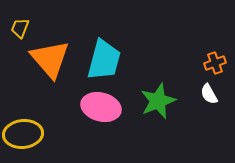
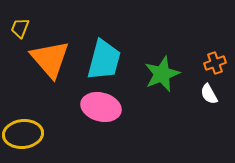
green star: moved 4 px right, 27 px up
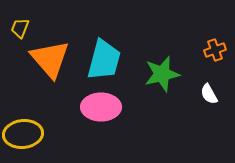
orange cross: moved 13 px up
green star: rotated 9 degrees clockwise
pink ellipse: rotated 15 degrees counterclockwise
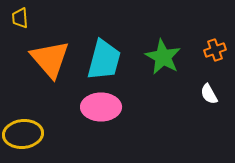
yellow trapezoid: moved 10 px up; rotated 25 degrees counterclockwise
green star: moved 1 px right, 17 px up; rotated 30 degrees counterclockwise
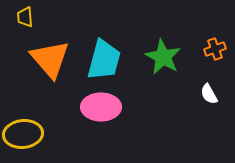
yellow trapezoid: moved 5 px right, 1 px up
orange cross: moved 1 px up
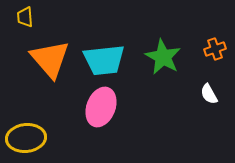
cyan trapezoid: rotated 69 degrees clockwise
pink ellipse: rotated 69 degrees counterclockwise
yellow ellipse: moved 3 px right, 4 px down
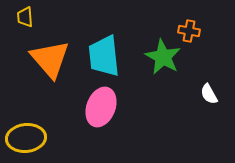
orange cross: moved 26 px left, 18 px up; rotated 30 degrees clockwise
cyan trapezoid: moved 4 px up; rotated 90 degrees clockwise
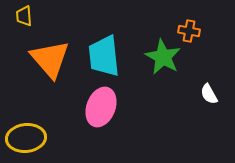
yellow trapezoid: moved 1 px left, 1 px up
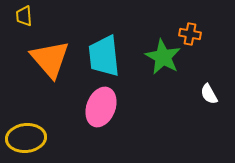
orange cross: moved 1 px right, 3 px down
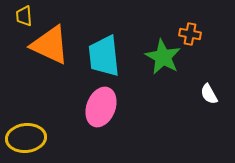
orange triangle: moved 14 px up; rotated 24 degrees counterclockwise
